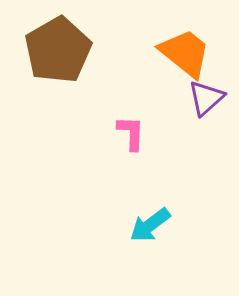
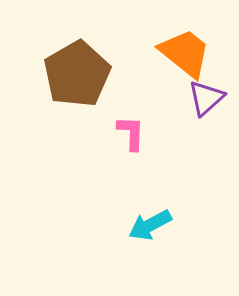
brown pentagon: moved 19 px right, 24 px down
cyan arrow: rotated 9 degrees clockwise
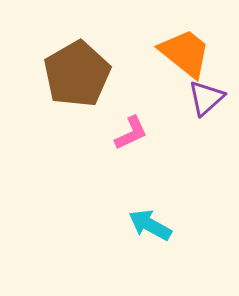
pink L-shape: rotated 63 degrees clockwise
cyan arrow: rotated 57 degrees clockwise
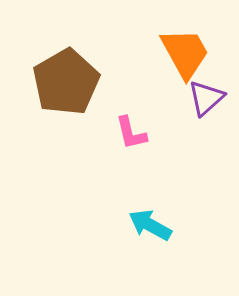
orange trapezoid: rotated 22 degrees clockwise
brown pentagon: moved 11 px left, 8 px down
pink L-shape: rotated 102 degrees clockwise
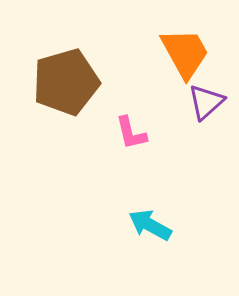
brown pentagon: rotated 14 degrees clockwise
purple triangle: moved 4 px down
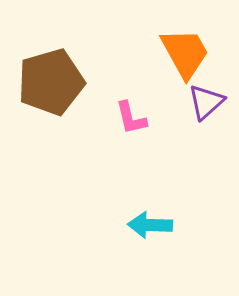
brown pentagon: moved 15 px left
pink L-shape: moved 15 px up
cyan arrow: rotated 27 degrees counterclockwise
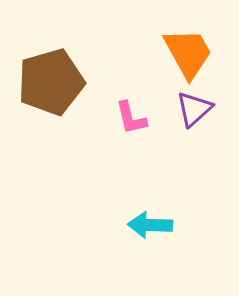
orange trapezoid: moved 3 px right
purple triangle: moved 12 px left, 7 px down
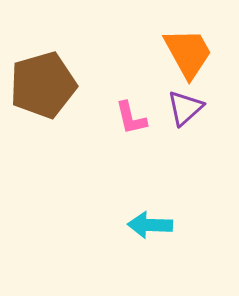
brown pentagon: moved 8 px left, 3 px down
purple triangle: moved 9 px left, 1 px up
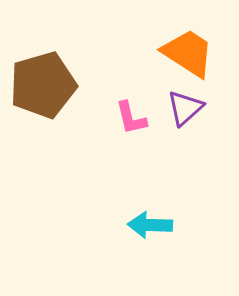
orange trapezoid: rotated 28 degrees counterclockwise
